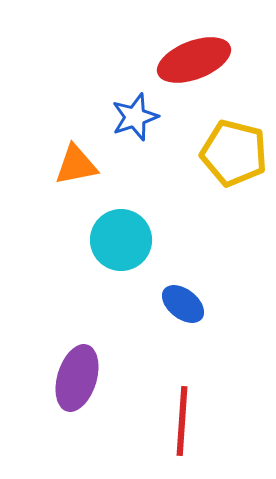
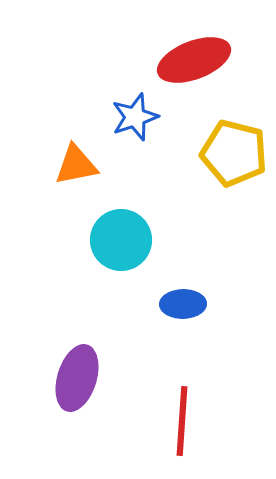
blue ellipse: rotated 39 degrees counterclockwise
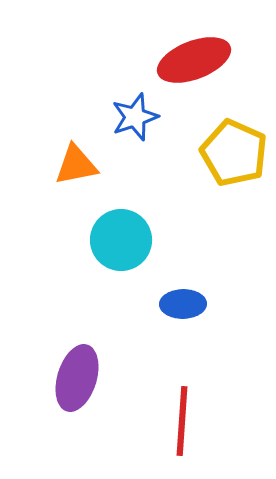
yellow pentagon: rotated 10 degrees clockwise
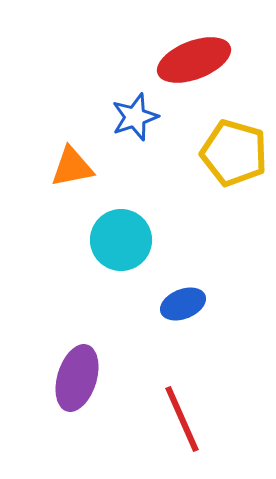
yellow pentagon: rotated 8 degrees counterclockwise
orange triangle: moved 4 px left, 2 px down
blue ellipse: rotated 21 degrees counterclockwise
red line: moved 2 px up; rotated 28 degrees counterclockwise
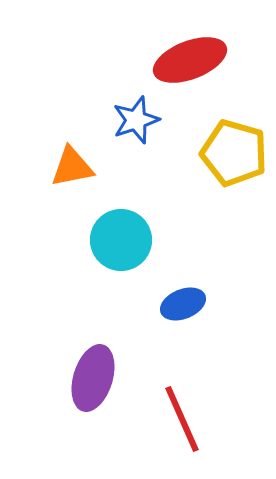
red ellipse: moved 4 px left
blue star: moved 1 px right, 3 px down
purple ellipse: moved 16 px right
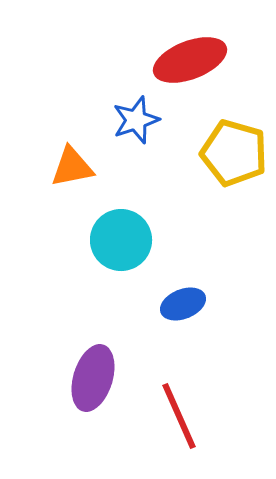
red line: moved 3 px left, 3 px up
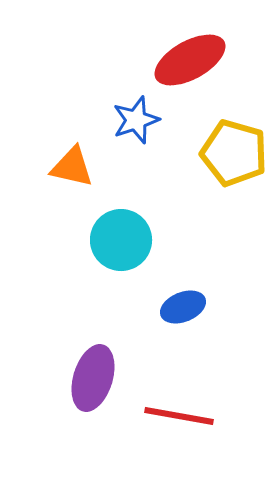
red ellipse: rotated 8 degrees counterclockwise
orange triangle: rotated 24 degrees clockwise
blue ellipse: moved 3 px down
red line: rotated 56 degrees counterclockwise
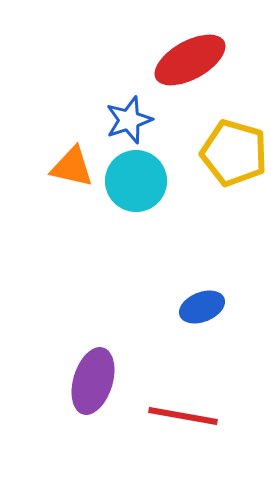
blue star: moved 7 px left
cyan circle: moved 15 px right, 59 px up
blue ellipse: moved 19 px right
purple ellipse: moved 3 px down
red line: moved 4 px right
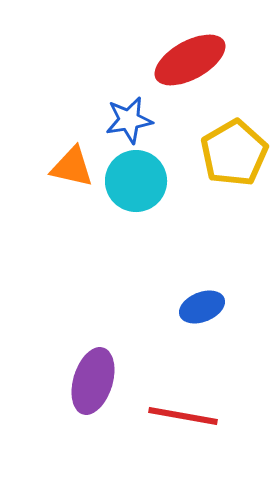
blue star: rotated 9 degrees clockwise
yellow pentagon: rotated 26 degrees clockwise
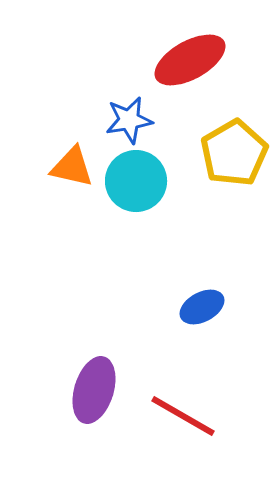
blue ellipse: rotated 6 degrees counterclockwise
purple ellipse: moved 1 px right, 9 px down
red line: rotated 20 degrees clockwise
